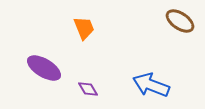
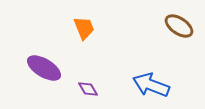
brown ellipse: moved 1 px left, 5 px down
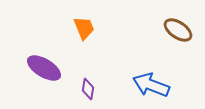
brown ellipse: moved 1 px left, 4 px down
purple diamond: rotated 40 degrees clockwise
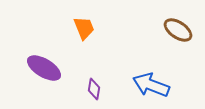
purple diamond: moved 6 px right
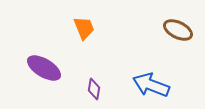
brown ellipse: rotated 8 degrees counterclockwise
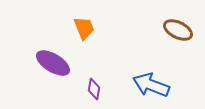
purple ellipse: moved 9 px right, 5 px up
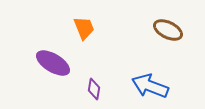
brown ellipse: moved 10 px left
blue arrow: moved 1 px left, 1 px down
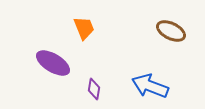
brown ellipse: moved 3 px right, 1 px down
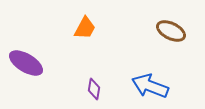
orange trapezoid: moved 1 px right; rotated 50 degrees clockwise
purple ellipse: moved 27 px left
